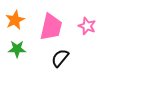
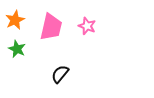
green star: rotated 24 degrees clockwise
black semicircle: moved 16 px down
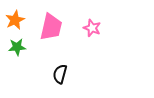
pink star: moved 5 px right, 2 px down
green star: moved 2 px up; rotated 30 degrees counterclockwise
black semicircle: rotated 24 degrees counterclockwise
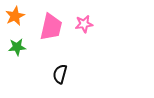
orange star: moved 4 px up
pink star: moved 8 px left, 4 px up; rotated 30 degrees counterclockwise
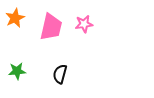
orange star: moved 2 px down
green star: moved 24 px down
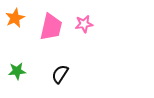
black semicircle: rotated 18 degrees clockwise
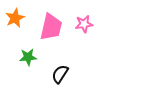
green star: moved 11 px right, 14 px up
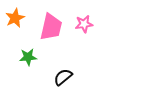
black semicircle: moved 3 px right, 3 px down; rotated 18 degrees clockwise
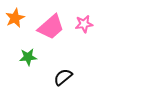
pink trapezoid: rotated 36 degrees clockwise
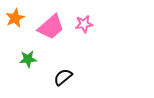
green star: moved 2 px down
